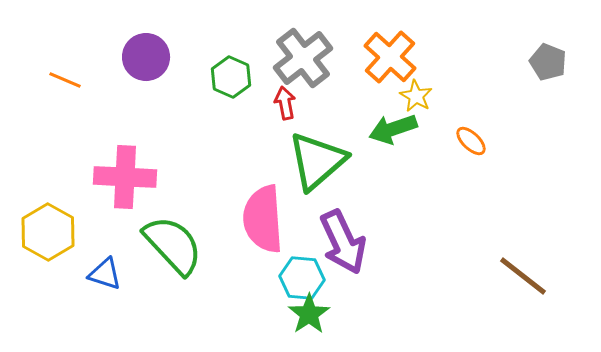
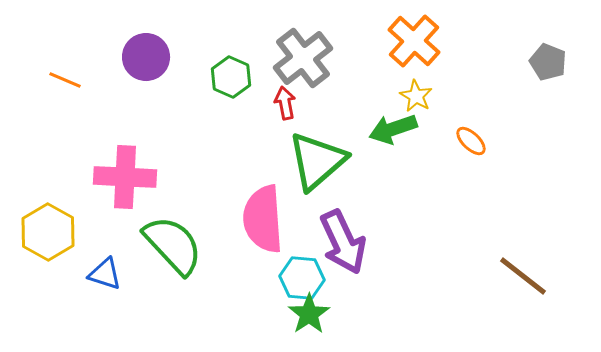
orange cross: moved 24 px right, 16 px up
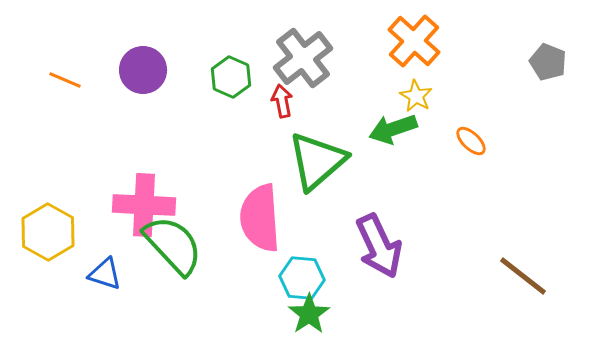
purple circle: moved 3 px left, 13 px down
red arrow: moved 3 px left, 2 px up
pink cross: moved 19 px right, 28 px down
pink semicircle: moved 3 px left, 1 px up
purple arrow: moved 36 px right, 4 px down
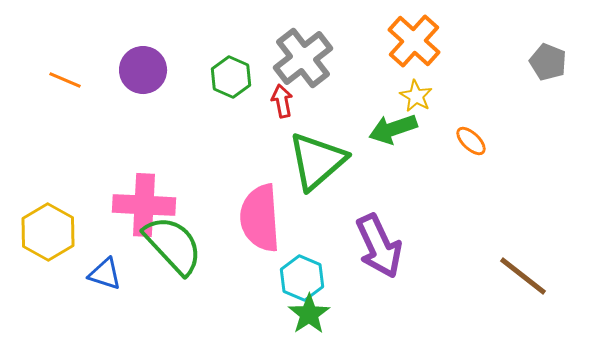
cyan hexagon: rotated 18 degrees clockwise
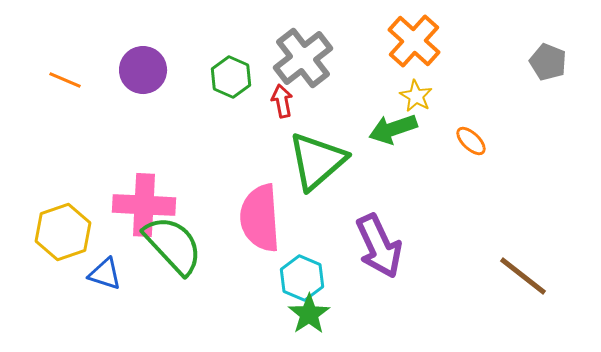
yellow hexagon: moved 15 px right; rotated 12 degrees clockwise
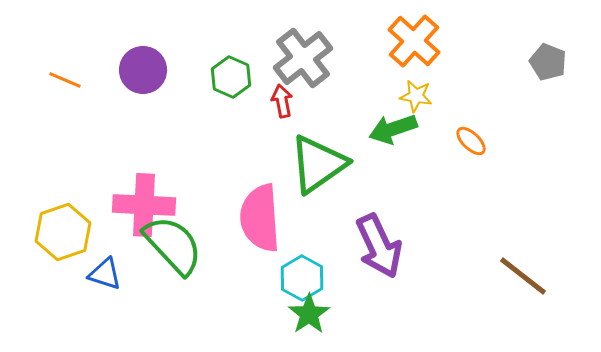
yellow star: rotated 20 degrees counterclockwise
green triangle: moved 1 px right, 3 px down; rotated 6 degrees clockwise
cyan hexagon: rotated 6 degrees clockwise
